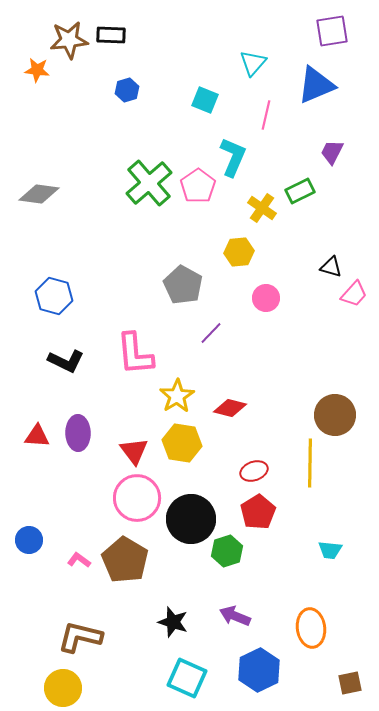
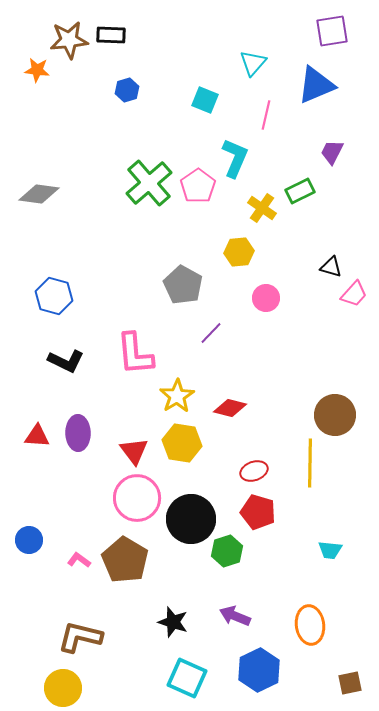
cyan L-shape at (233, 157): moved 2 px right, 1 px down
red pentagon at (258, 512): rotated 24 degrees counterclockwise
orange ellipse at (311, 628): moved 1 px left, 3 px up
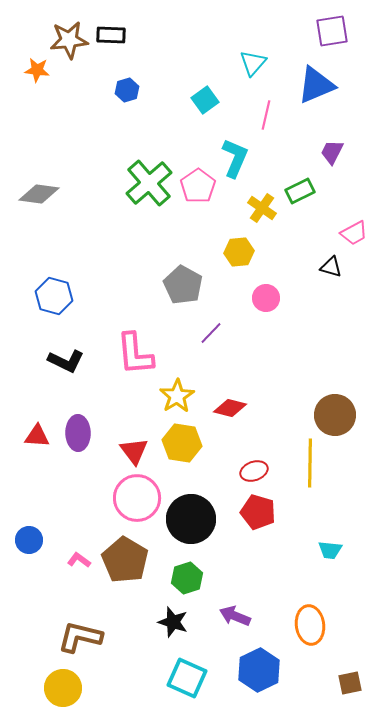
cyan square at (205, 100): rotated 32 degrees clockwise
pink trapezoid at (354, 294): moved 61 px up; rotated 20 degrees clockwise
green hexagon at (227, 551): moved 40 px left, 27 px down
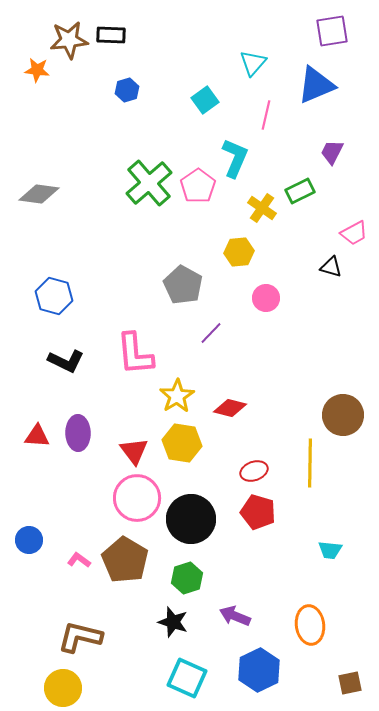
brown circle at (335, 415): moved 8 px right
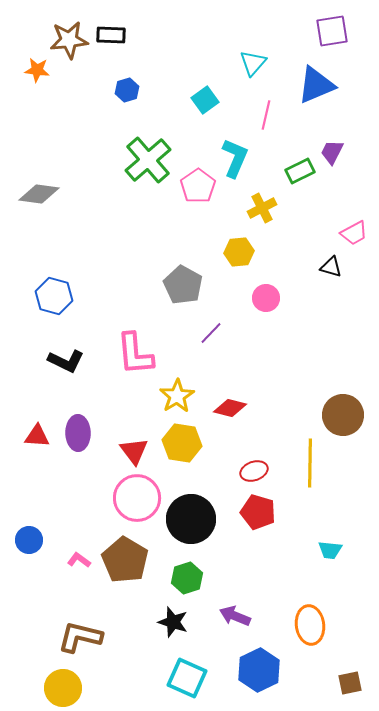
green cross at (149, 183): moved 1 px left, 23 px up
green rectangle at (300, 191): moved 20 px up
yellow cross at (262, 208): rotated 28 degrees clockwise
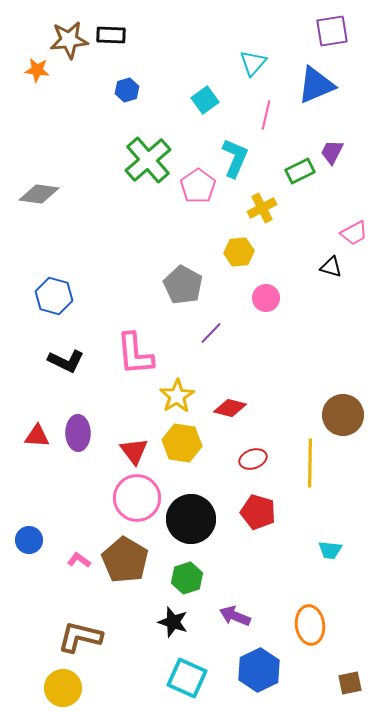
red ellipse at (254, 471): moved 1 px left, 12 px up
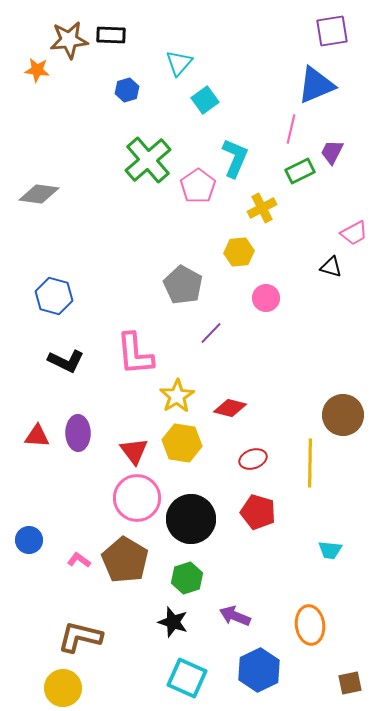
cyan triangle at (253, 63): moved 74 px left
pink line at (266, 115): moved 25 px right, 14 px down
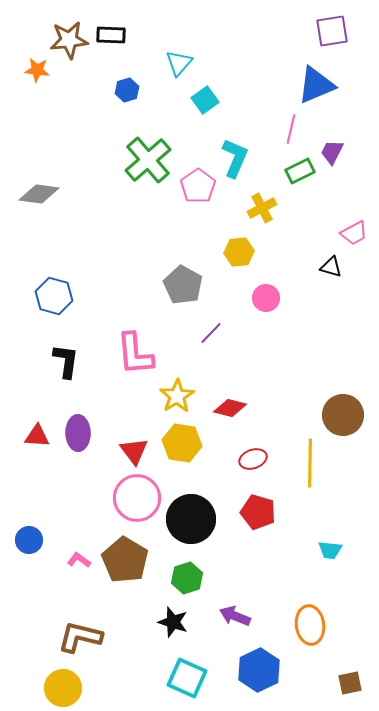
black L-shape at (66, 361): rotated 108 degrees counterclockwise
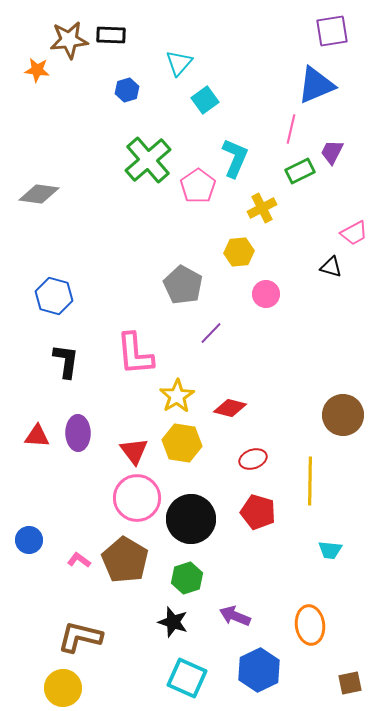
pink circle at (266, 298): moved 4 px up
yellow line at (310, 463): moved 18 px down
